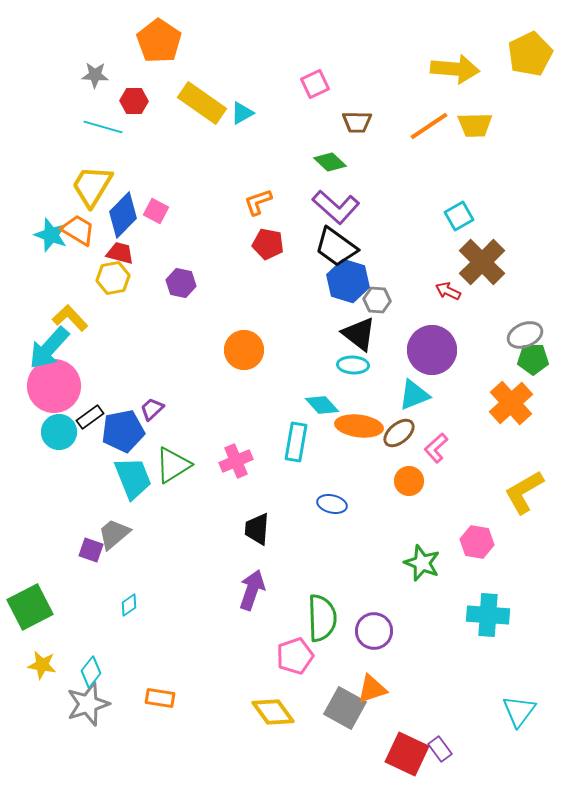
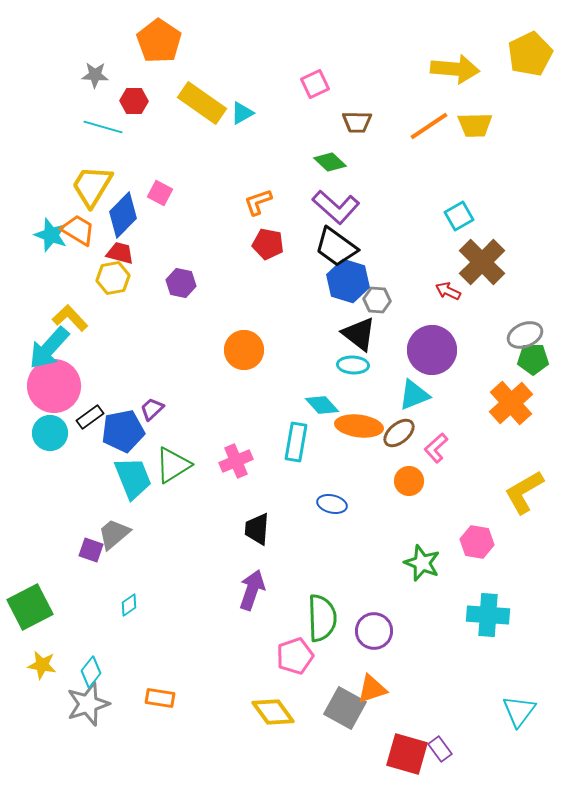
pink square at (156, 211): moved 4 px right, 18 px up
cyan circle at (59, 432): moved 9 px left, 1 px down
red square at (407, 754): rotated 9 degrees counterclockwise
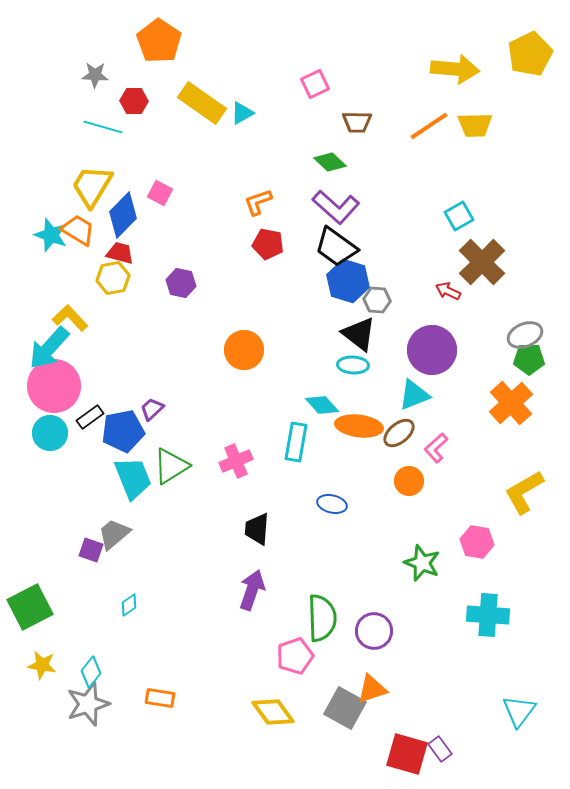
green pentagon at (533, 359): moved 4 px left
green triangle at (173, 465): moved 2 px left, 1 px down
